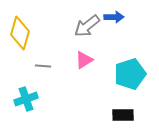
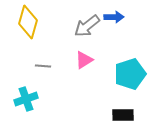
yellow diamond: moved 8 px right, 11 px up
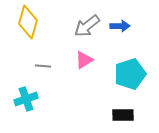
blue arrow: moved 6 px right, 9 px down
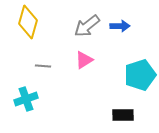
cyan pentagon: moved 10 px right, 1 px down
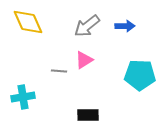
yellow diamond: rotated 40 degrees counterclockwise
blue arrow: moved 5 px right
gray line: moved 16 px right, 5 px down
cyan pentagon: rotated 20 degrees clockwise
cyan cross: moved 3 px left, 2 px up; rotated 10 degrees clockwise
black rectangle: moved 35 px left
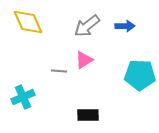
cyan cross: rotated 15 degrees counterclockwise
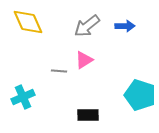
cyan pentagon: moved 20 px down; rotated 16 degrees clockwise
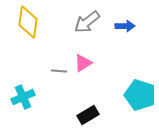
yellow diamond: rotated 32 degrees clockwise
gray arrow: moved 4 px up
pink triangle: moved 1 px left, 3 px down
black rectangle: rotated 30 degrees counterclockwise
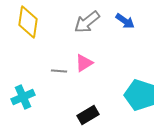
blue arrow: moved 5 px up; rotated 36 degrees clockwise
pink triangle: moved 1 px right
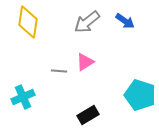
pink triangle: moved 1 px right, 1 px up
